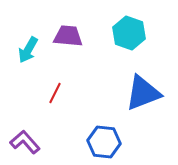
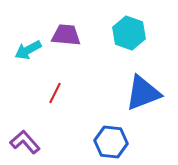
purple trapezoid: moved 2 px left, 1 px up
cyan arrow: rotated 32 degrees clockwise
blue hexagon: moved 7 px right
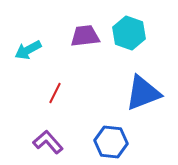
purple trapezoid: moved 19 px right, 1 px down; rotated 12 degrees counterclockwise
purple L-shape: moved 23 px right
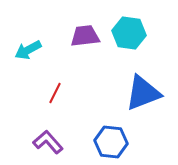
cyan hexagon: rotated 12 degrees counterclockwise
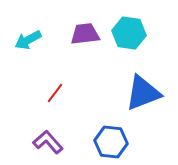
purple trapezoid: moved 2 px up
cyan arrow: moved 10 px up
red line: rotated 10 degrees clockwise
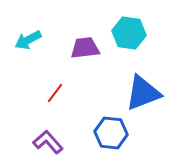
purple trapezoid: moved 14 px down
blue hexagon: moved 9 px up
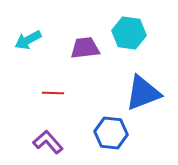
red line: moved 2 px left; rotated 55 degrees clockwise
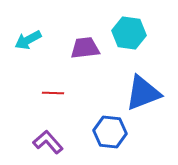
blue hexagon: moved 1 px left, 1 px up
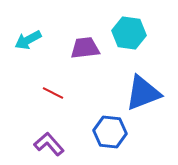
red line: rotated 25 degrees clockwise
purple L-shape: moved 1 px right, 2 px down
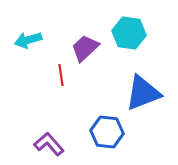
cyan arrow: rotated 12 degrees clockwise
purple trapezoid: rotated 36 degrees counterclockwise
red line: moved 8 px right, 18 px up; rotated 55 degrees clockwise
blue hexagon: moved 3 px left
